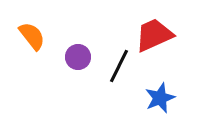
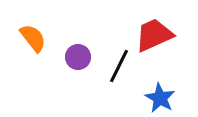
orange semicircle: moved 1 px right, 2 px down
blue star: rotated 20 degrees counterclockwise
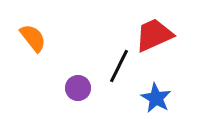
purple circle: moved 31 px down
blue star: moved 4 px left
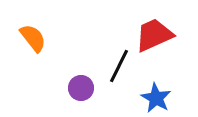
purple circle: moved 3 px right
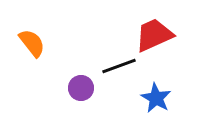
orange semicircle: moved 1 px left, 5 px down
black line: rotated 44 degrees clockwise
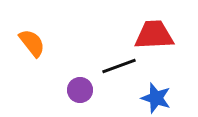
red trapezoid: rotated 21 degrees clockwise
purple circle: moved 1 px left, 2 px down
blue star: rotated 12 degrees counterclockwise
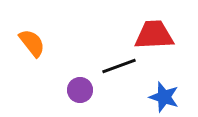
blue star: moved 8 px right, 1 px up
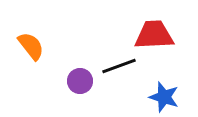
orange semicircle: moved 1 px left, 3 px down
purple circle: moved 9 px up
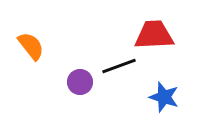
purple circle: moved 1 px down
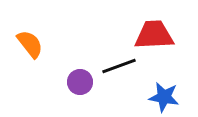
orange semicircle: moved 1 px left, 2 px up
blue star: rotated 8 degrees counterclockwise
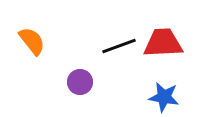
red trapezoid: moved 9 px right, 8 px down
orange semicircle: moved 2 px right, 3 px up
black line: moved 20 px up
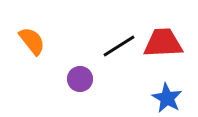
black line: rotated 12 degrees counterclockwise
purple circle: moved 3 px up
blue star: moved 3 px right, 1 px down; rotated 20 degrees clockwise
